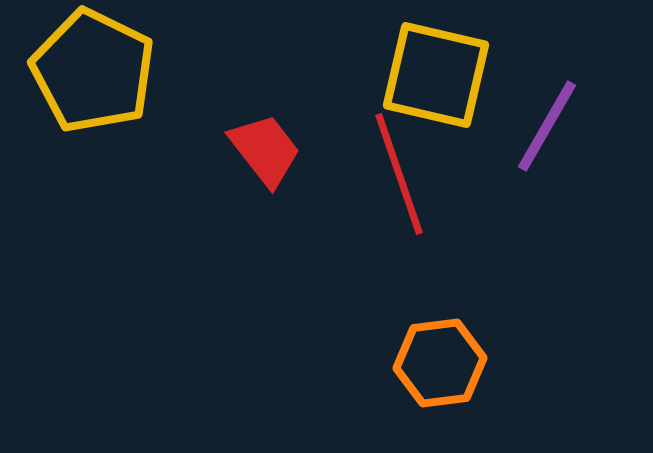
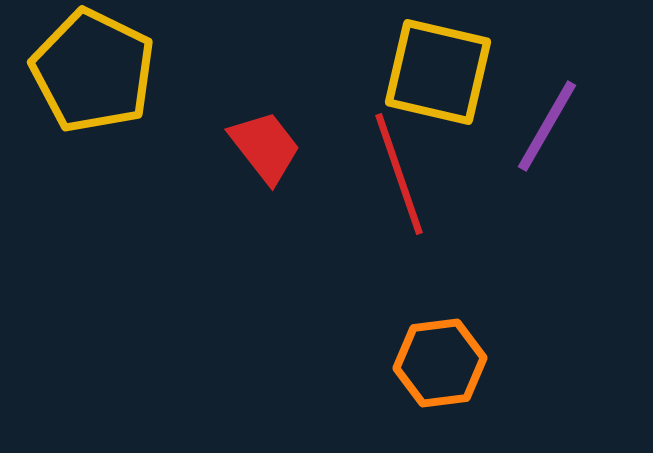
yellow square: moved 2 px right, 3 px up
red trapezoid: moved 3 px up
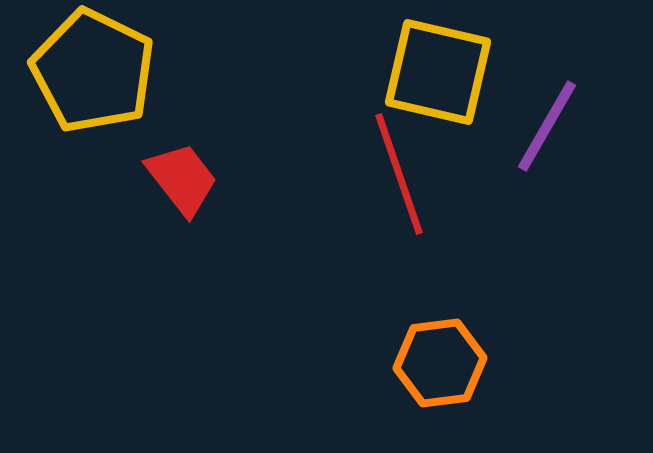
red trapezoid: moved 83 px left, 32 px down
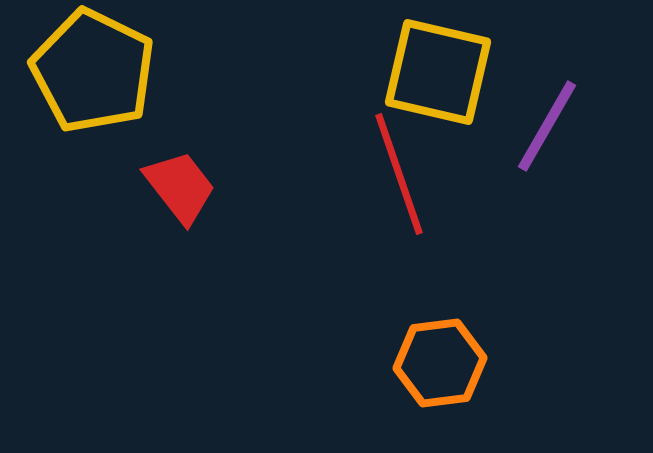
red trapezoid: moved 2 px left, 8 px down
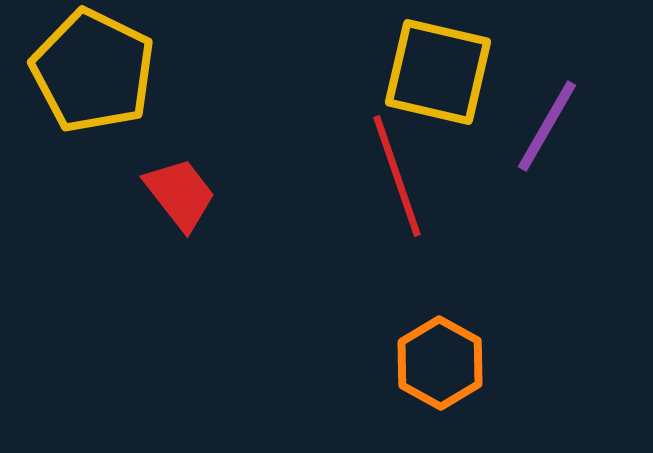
red line: moved 2 px left, 2 px down
red trapezoid: moved 7 px down
orange hexagon: rotated 24 degrees counterclockwise
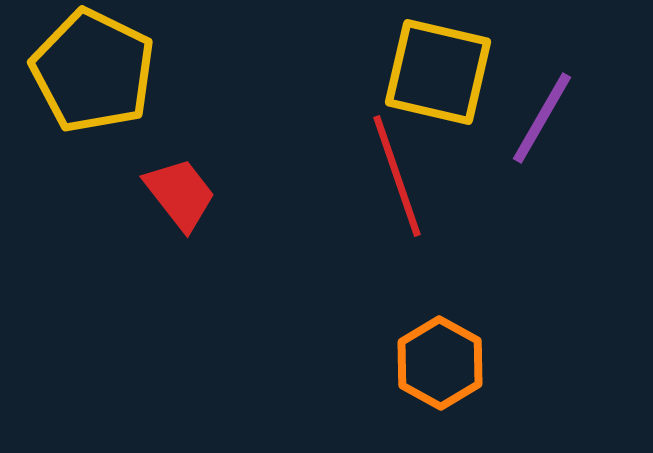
purple line: moved 5 px left, 8 px up
